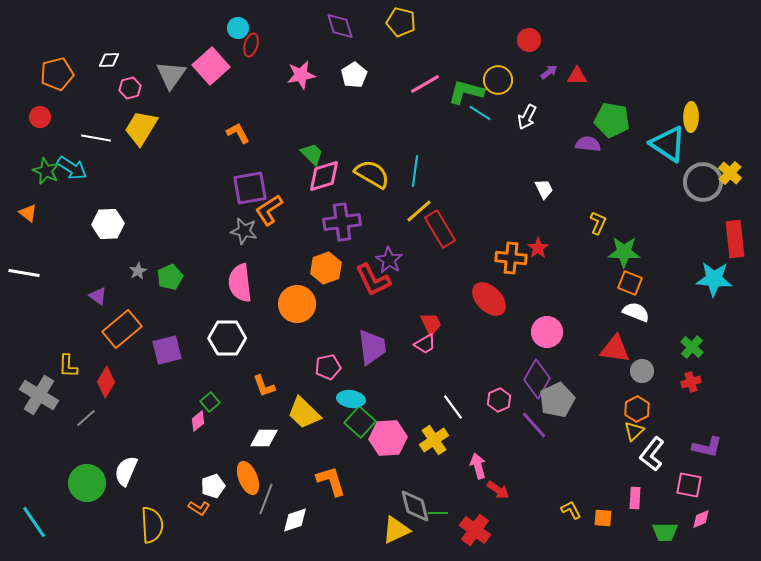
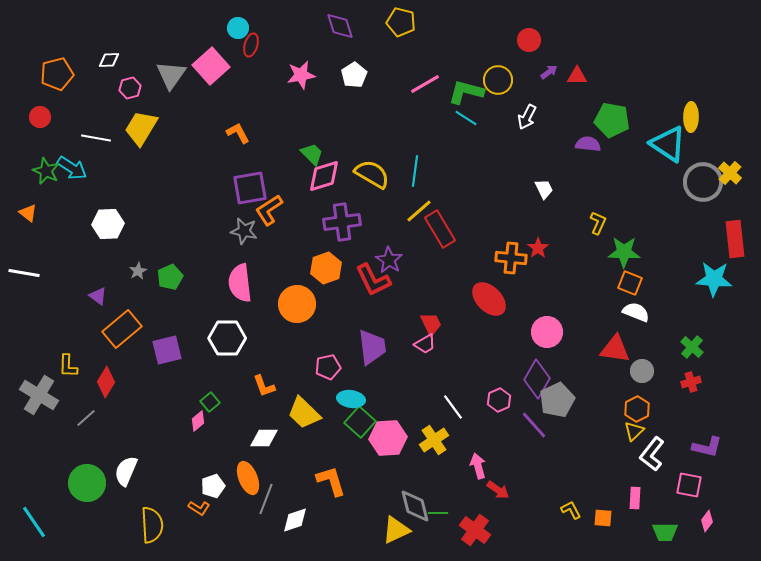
cyan line at (480, 113): moved 14 px left, 5 px down
pink diamond at (701, 519): moved 6 px right, 2 px down; rotated 30 degrees counterclockwise
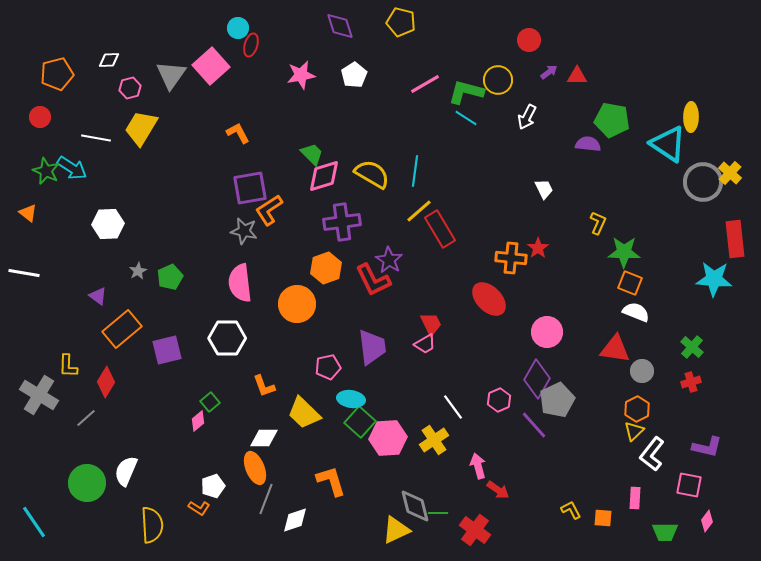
orange ellipse at (248, 478): moved 7 px right, 10 px up
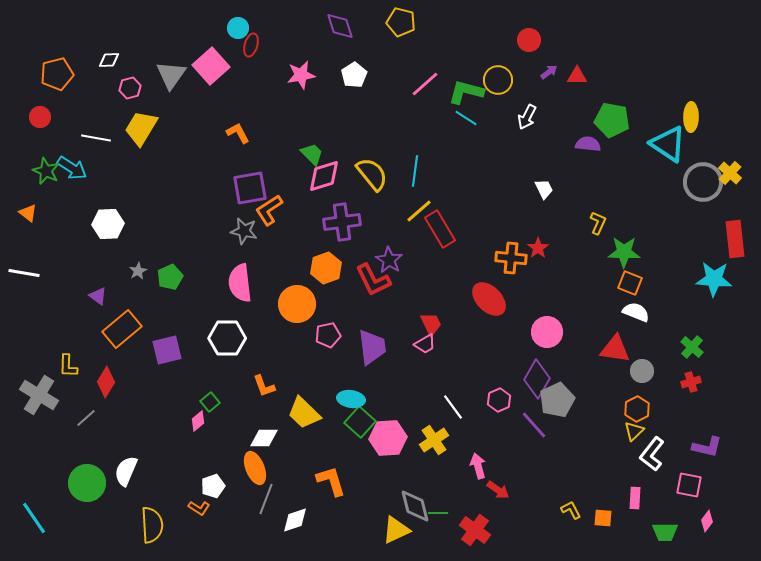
pink line at (425, 84): rotated 12 degrees counterclockwise
yellow semicircle at (372, 174): rotated 21 degrees clockwise
pink pentagon at (328, 367): moved 32 px up
cyan line at (34, 522): moved 4 px up
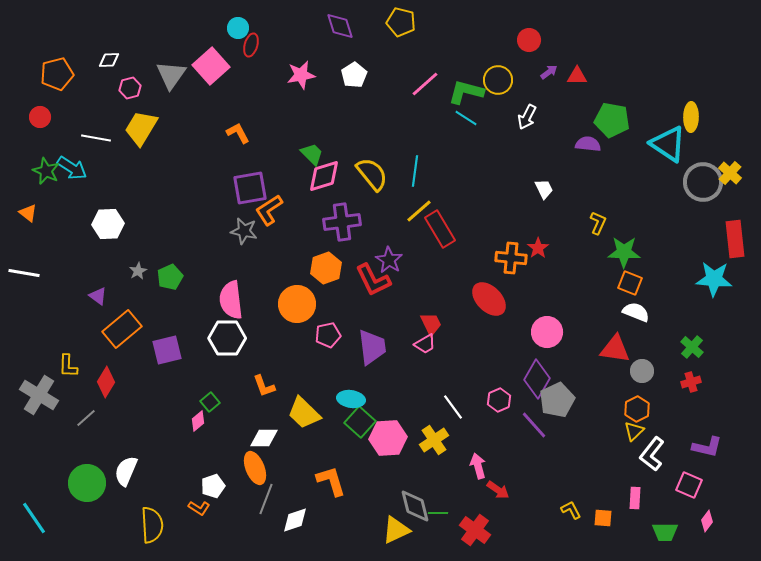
pink semicircle at (240, 283): moved 9 px left, 17 px down
pink square at (689, 485): rotated 12 degrees clockwise
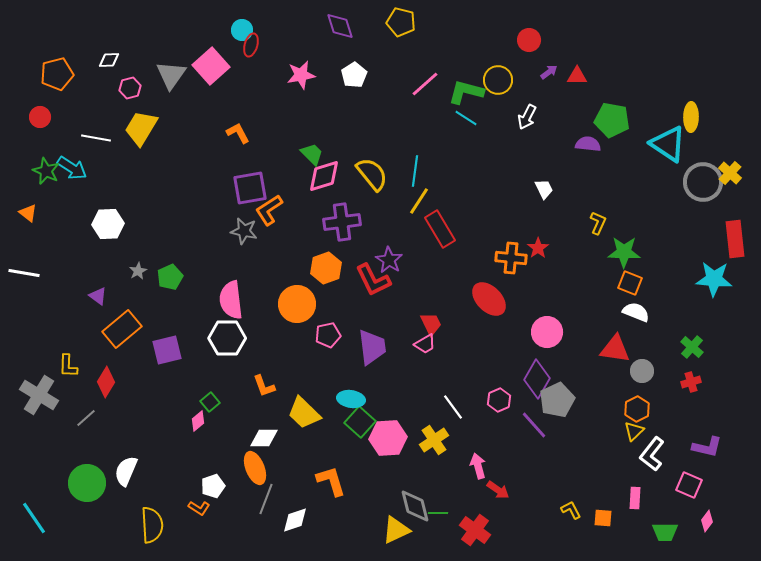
cyan circle at (238, 28): moved 4 px right, 2 px down
yellow line at (419, 211): moved 10 px up; rotated 16 degrees counterclockwise
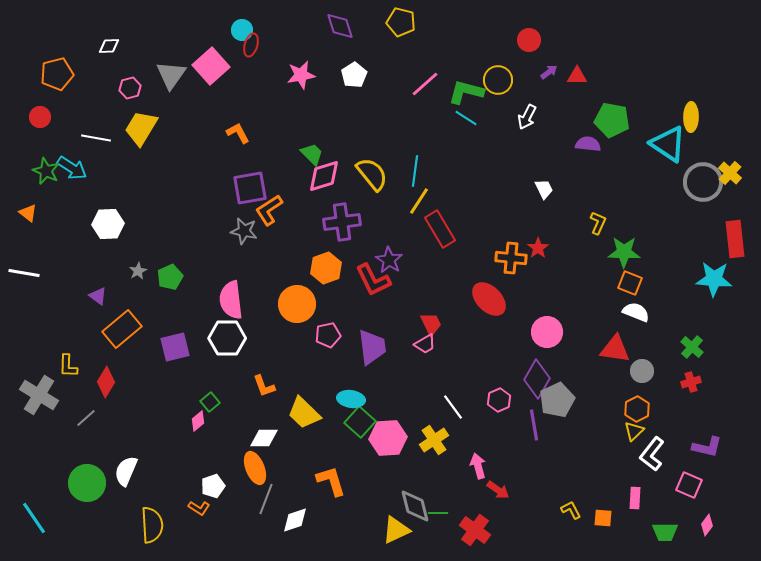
white diamond at (109, 60): moved 14 px up
purple square at (167, 350): moved 8 px right, 3 px up
purple line at (534, 425): rotated 32 degrees clockwise
pink diamond at (707, 521): moved 4 px down
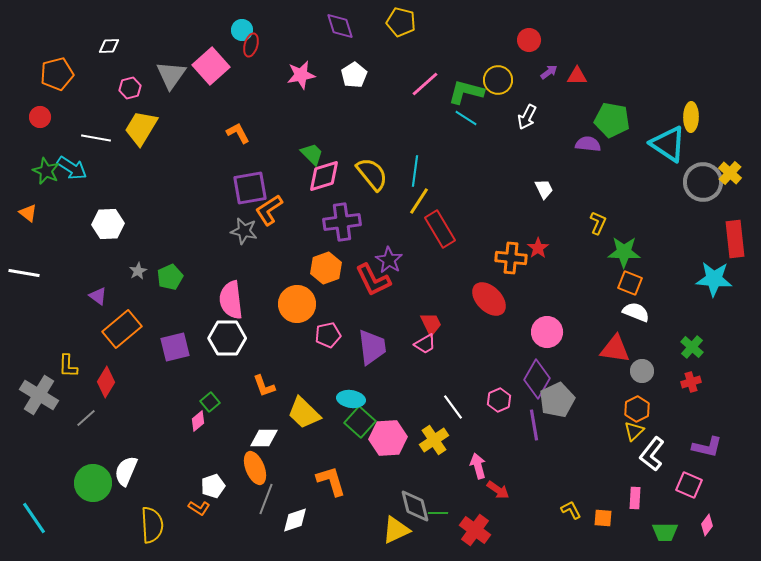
green circle at (87, 483): moved 6 px right
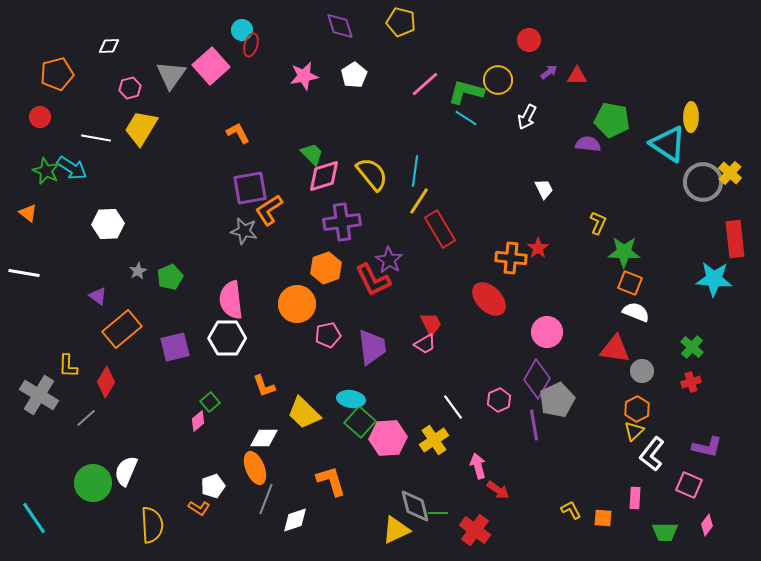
pink star at (301, 75): moved 3 px right, 1 px down
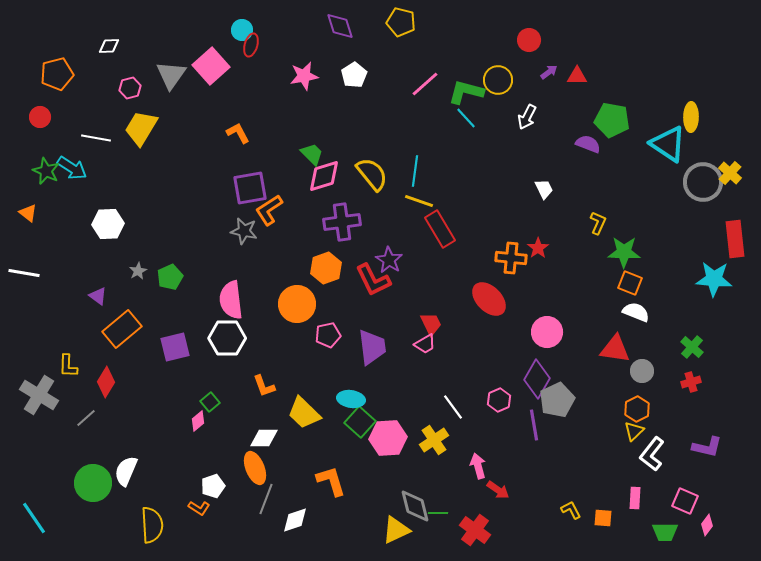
cyan line at (466, 118): rotated 15 degrees clockwise
purple semicircle at (588, 144): rotated 15 degrees clockwise
yellow line at (419, 201): rotated 76 degrees clockwise
pink square at (689, 485): moved 4 px left, 16 px down
